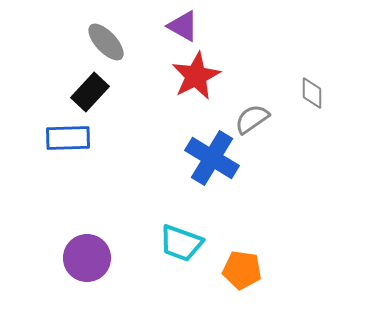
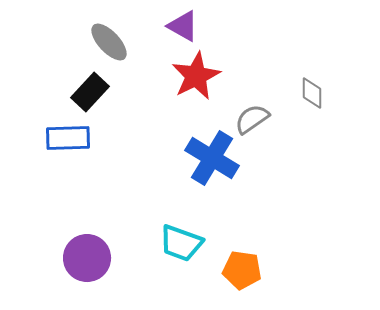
gray ellipse: moved 3 px right
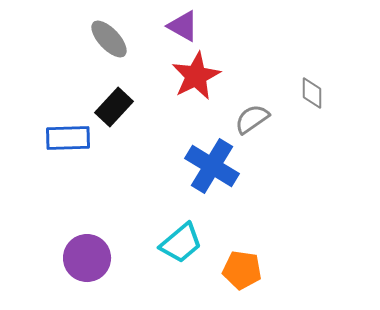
gray ellipse: moved 3 px up
black rectangle: moved 24 px right, 15 px down
blue cross: moved 8 px down
cyan trapezoid: rotated 60 degrees counterclockwise
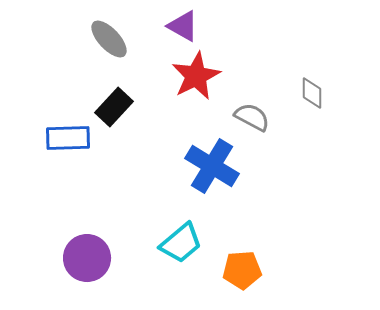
gray semicircle: moved 2 px up; rotated 63 degrees clockwise
orange pentagon: rotated 12 degrees counterclockwise
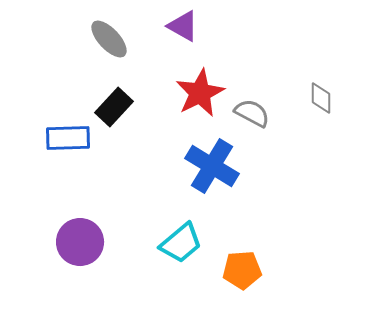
red star: moved 4 px right, 17 px down
gray diamond: moved 9 px right, 5 px down
gray semicircle: moved 4 px up
purple circle: moved 7 px left, 16 px up
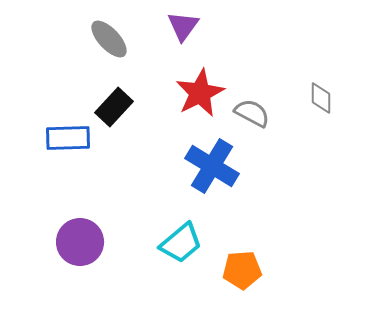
purple triangle: rotated 36 degrees clockwise
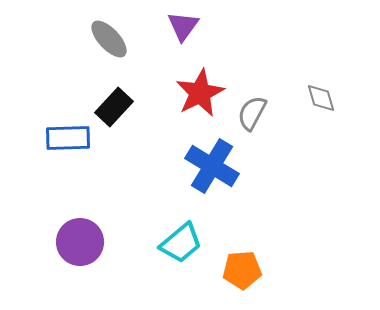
gray diamond: rotated 16 degrees counterclockwise
gray semicircle: rotated 90 degrees counterclockwise
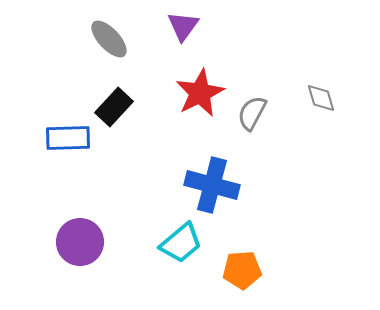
blue cross: moved 19 px down; rotated 16 degrees counterclockwise
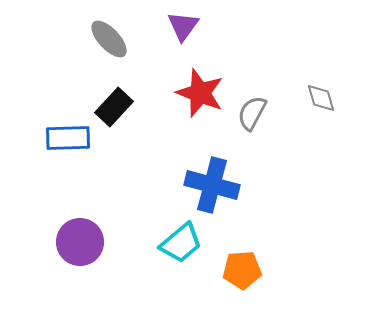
red star: rotated 24 degrees counterclockwise
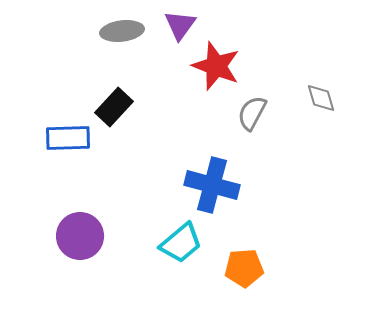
purple triangle: moved 3 px left, 1 px up
gray ellipse: moved 13 px right, 8 px up; rotated 54 degrees counterclockwise
red star: moved 16 px right, 27 px up
purple circle: moved 6 px up
orange pentagon: moved 2 px right, 2 px up
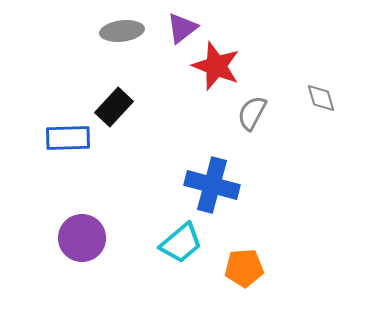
purple triangle: moved 2 px right, 3 px down; rotated 16 degrees clockwise
purple circle: moved 2 px right, 2 px down
